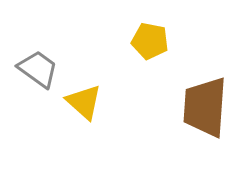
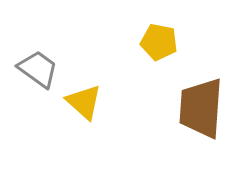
yellow pentagon: moved 9 px right, 1 px down
brown trapezoid: moved 4 px left, 1 px down
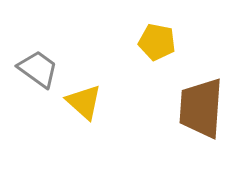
yellow pentagon: moved 2 px left
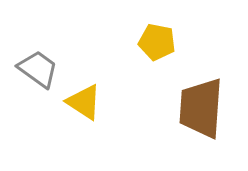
yellow triangle: rotated 9 degrees counterclockwise
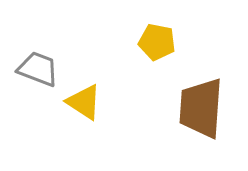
gray trapezoid: rotated 15 degrees counterclockwise
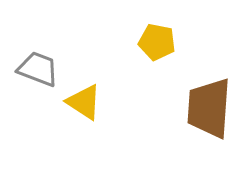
brown trapezoid: moved 8 px right
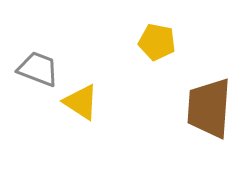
yellow triangle: moved 3 px left
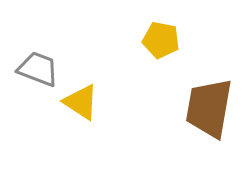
yellow pentagon: moved 4 px right, 2 px up
brown trapezoid: rotated 6 degrees clockwise
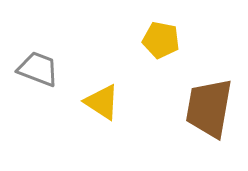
yellow triangle: moved 21 px right
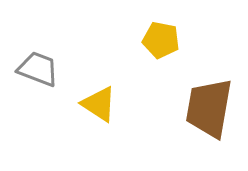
yellow triangle: moved 3 px left, 2 px down
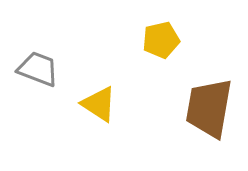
yellow pentagon: rotated 24 degrees counterclockwise
